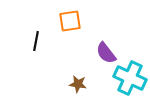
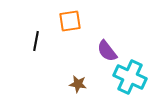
purple semicircle: moved 1 px right, 2 px up
cyan cross: moved 1 px up
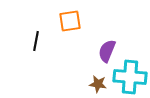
purple semicircle: rotated 60 degrees clockwise
cyan cross: rotated 20 degrees counterclockwise
brown star: moved 20 px right
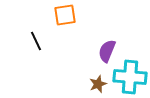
orange square: moved 5 px left, 6 px up
black line: rotated 36 degrees counterclockwise
brown star: rotated 30 degrees counterclockwise
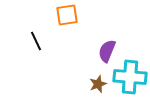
orange square: moved 2 px right
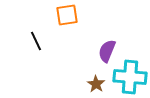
brown star: moved 2 px left; rotated 18 degrees counterclockwise
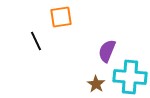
orange square: moved 6 px left, 2 px down
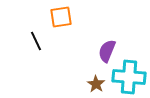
cyan cross: moved 1 px left
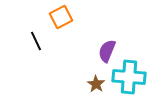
orange square: rotated 20 degrees counterclockwise
